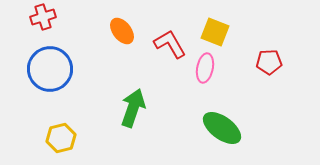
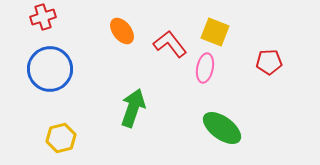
red L-shape: rotated 8 degrees counterclockwise
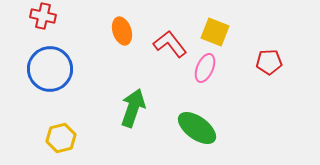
red cross: moved 1 px up; rotated 30 degrees clockwise
orange ellipse: rotated 20 degrees clockwise
pink ellipse: rotated 12 degrees clockwise
green ellipse: moved 25 px left
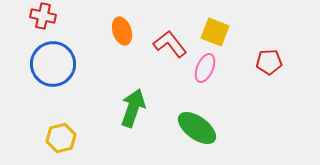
blue circle: moved 3 px right, 5 px up
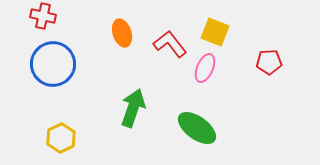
orange ellipse: moved 2 px down
yellow hexagon: rotated 12 degrees counterclockwise
